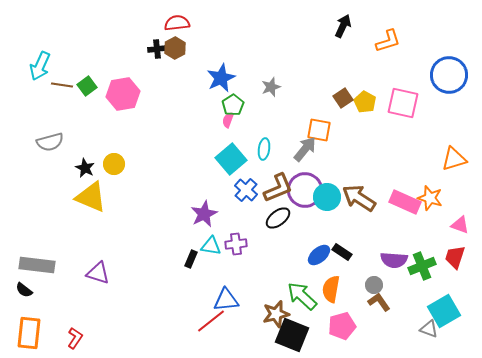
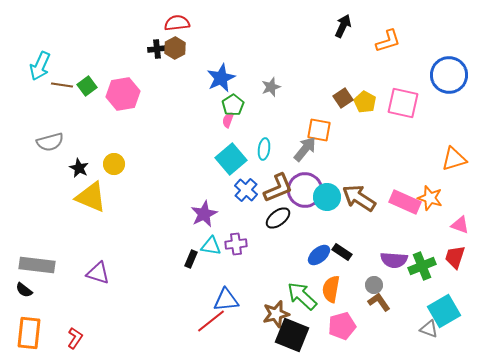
black star at (85, 168): moved 6 px left
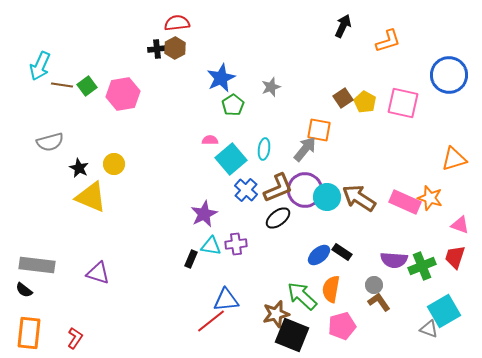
pink semicircle at (228, 120): moved 18 px left, 20 px down; rotated 70 degrees clockwise
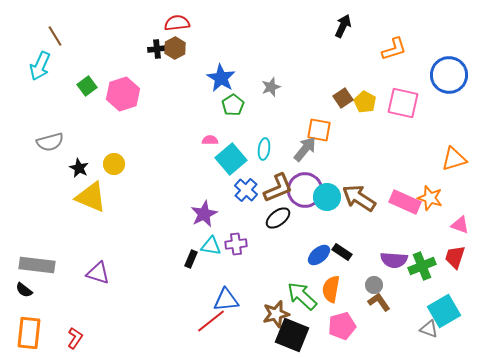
orange L-shape at (388, 41): moved 6 px right, 8 px down
blue star at (221, 78): rotated 16 degrees counterclockwise
brown line at (62, 85): moved 7 px left, 49 px up; rotated 50 degrees clockwise
pink hexagon at (123, 94): rotated 8 degrees counterclockwise
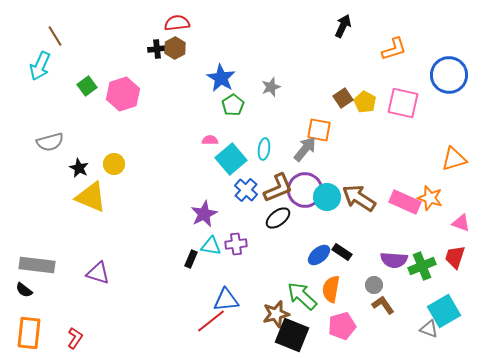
pink triangle at (460, 225): moved 1 px right, 2 px up
brown L-shape at (379, 302): moved 4 px right, 3 px down
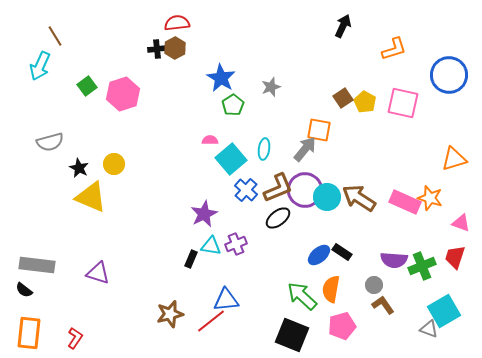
purple cross at (236, 244): rotated 15 degrees counterclockwise
brown star at (276, 314): moved 106 px left
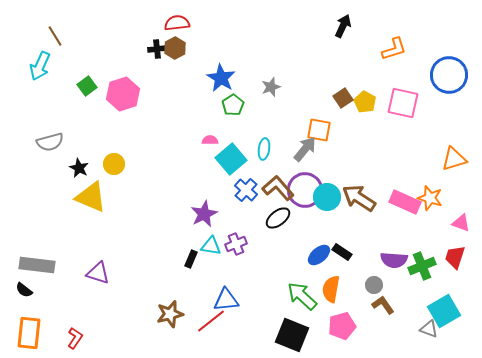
brown L-shape at (278, 188): rotated 108 degrees counterclockwise
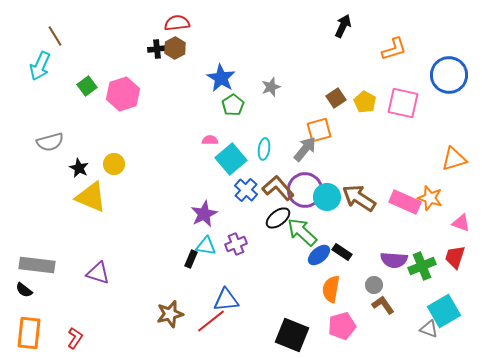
brown square at (343, 98): moved 7 px left
orange square at (319, 130): rotated 25 degrees counterclockwise
cyan triangle at (211, 246): moved 5 px left
green arrow at (302, 296): moved 64 px up
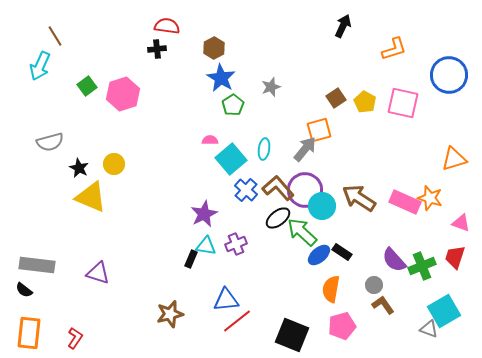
red semicircle at (177, 23): moved 10 px left, 3 px down; rotated 15 degrees clockwise
brown hexagon at (175, 48): moved 39 px right
cyan circle at (327, 197): moved 5 px left, 9 px down
purple semicircle at (394, 260): rotated 44 degrees clockwise
red line at (211, 321): moved 26 px right
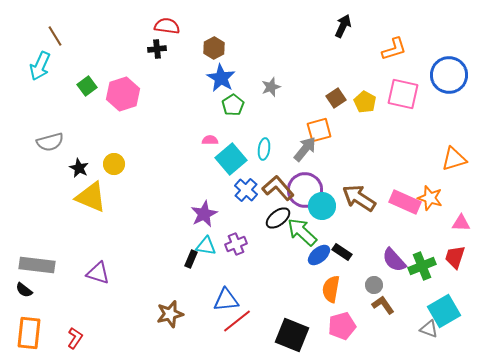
pink square at (403, 103): moved 9 px up
pink triangle at (461, 223): rotated 18 degrees counterclockwise
